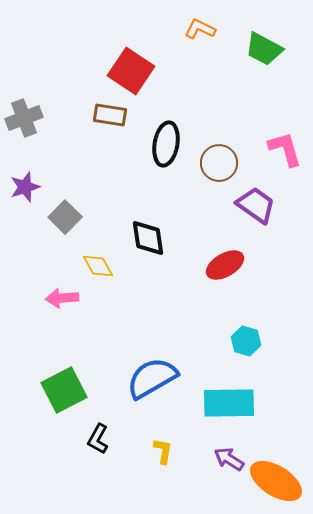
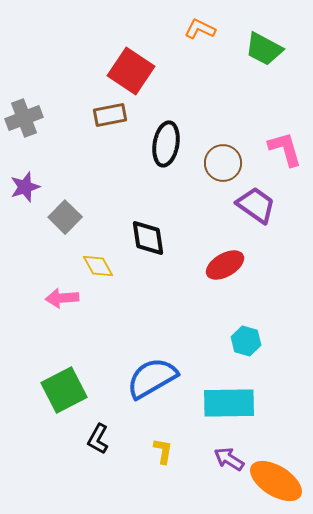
brown rectangle: rotated 20 degrees counterclockwise
brown circle: moved 4 px right
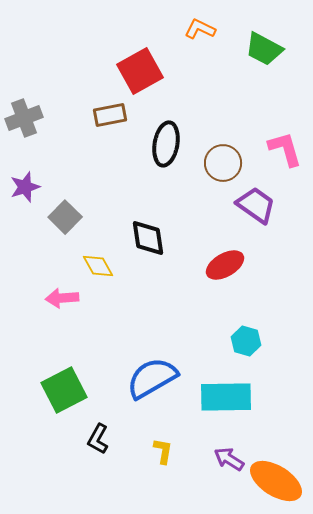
red square: moved 9 px right; rotated 27 degrees clockwise
cyan rectangle: moved 3 px left, 6 px up
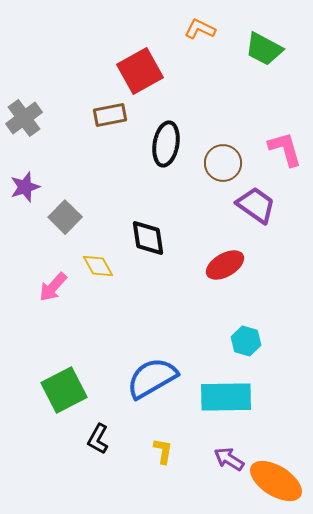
gray cross: rotated 15 degrees counterclockwise
pink arrow: moved 9 px left, 11 px up; rotated 44 degrees counterclockwise
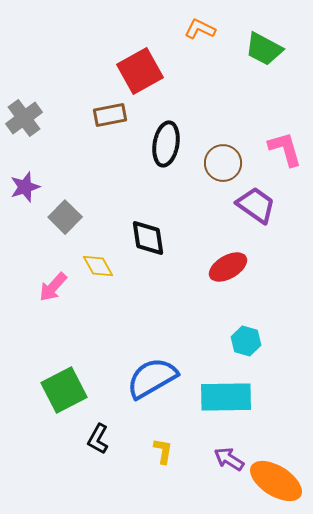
red ellipse: moved 3 px right, 2 px down
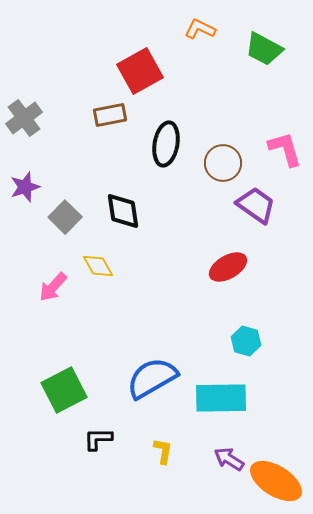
black diamond: moved 25 px left, 27 px up
cyan rectangle: moved 5 px left, 1 px down
black L-shape: rotated 60 degrees clockwise
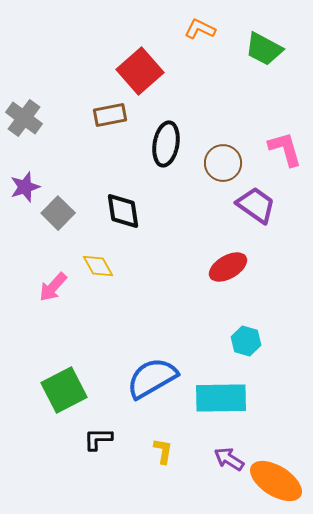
red square: rotated 12 degrees counterclockwise
gray cross: rotated 18 degrees counterclockwise
gray square: moved 7 px left, 4 px up
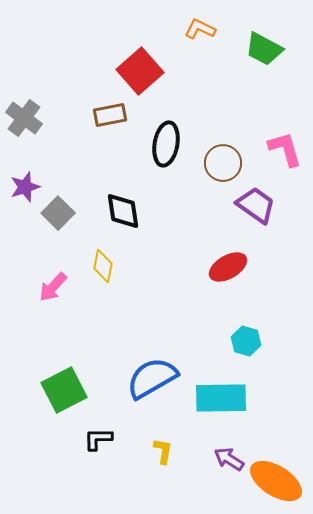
yellow diamond: moved 5 px right; rotated 40 degrees clockwise
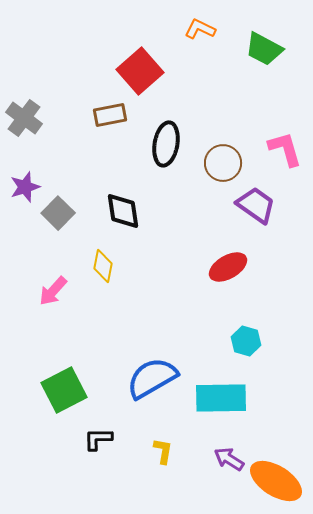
pink arrow: moved 4 px down
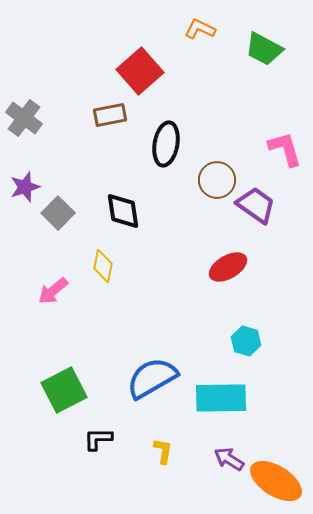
brown circle: moved 6 px left, 17 px down
pink arrow: rotated 8 degrees clockwise
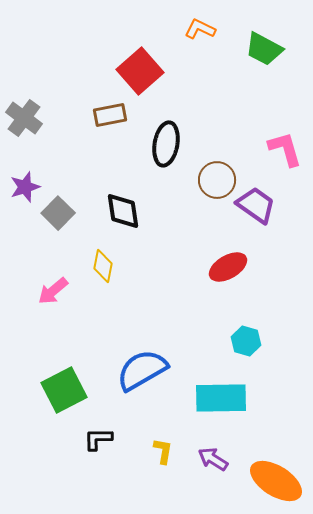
blue semicircle: moved 10 px left, 8 px up
purple arrow: moved 16 px left
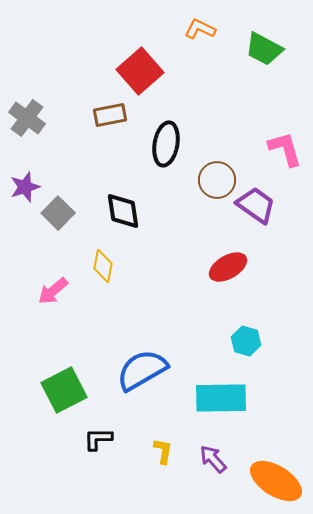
gray cross: moved 3 px right
purple arrow: rotated 16 degrees clockwise
